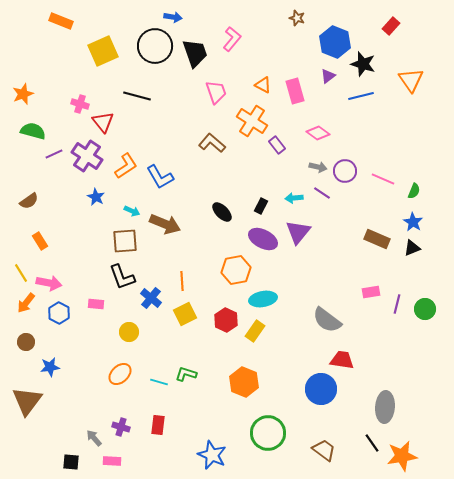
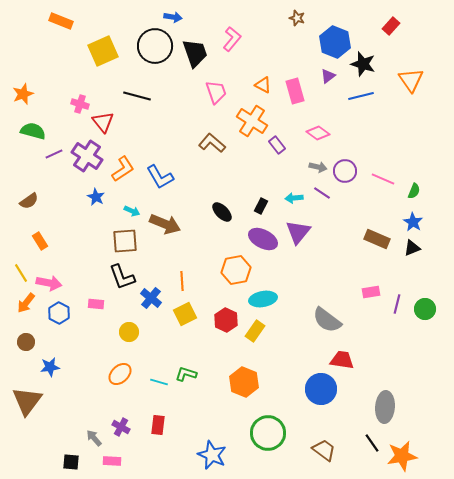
orange L-shape at (126, 166): moved 3 px left, 3 px down
purple cross at (121, 427): rotated 12 degrees clockwise
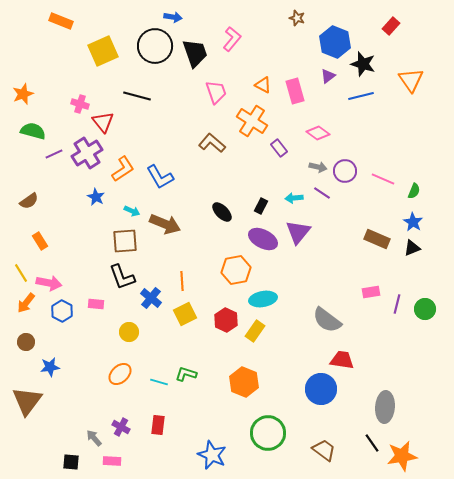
purple rectangle at (277, 145): moved 2 px right, 3 px down
purple cross at (87, 156): moved 3 px up; rotated 24 degrees clockwise
blue hexagon at (59, 313): moved 3 px right, 2 px up
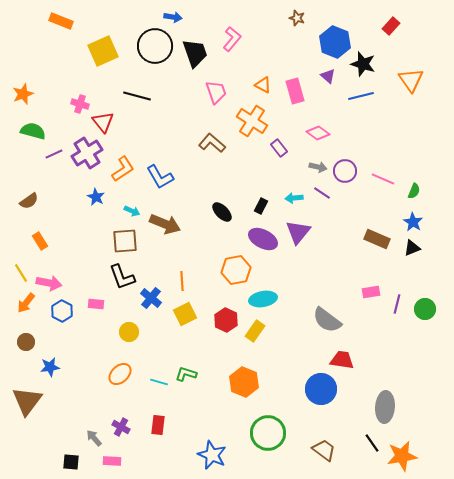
purple triangle at (328, 76): rotated 42 degrees counterclockwise
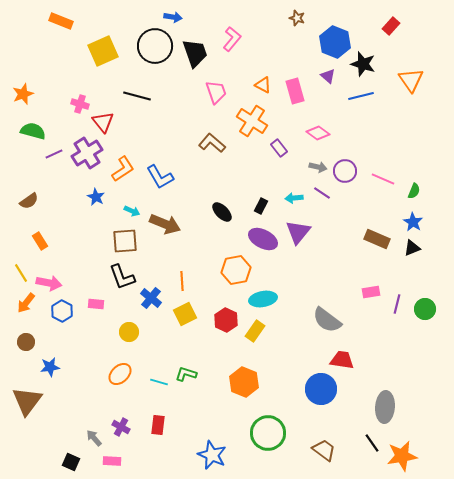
black square at (71, 462): rotated 18 degrees clockwise
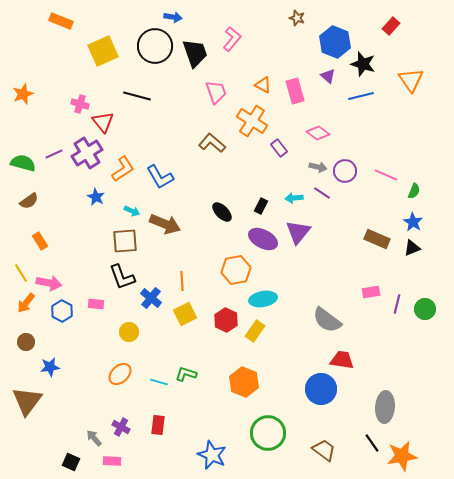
green semicircle at (33, 131): moved 10 px left, 32 px down
pink line at (383, 179): moved 3 px right, 4 px up
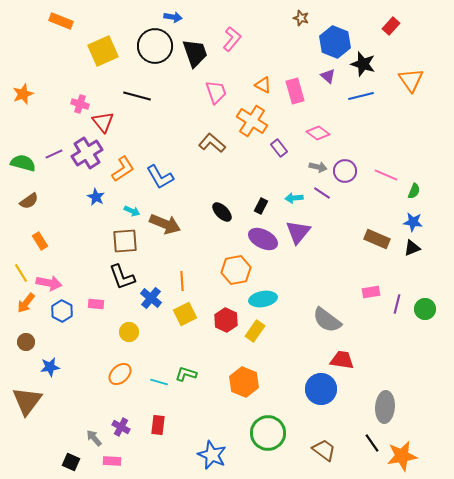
brown star at (297, 18): moved 4 px right
blue star at (413, 222): rotated 24 degrees counterclockwise
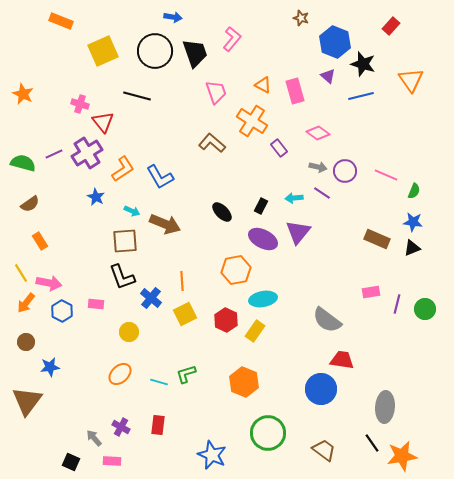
black circle at (155, 46): moved 5 px down
orange star at (23, 94): rotated 25 degrees counterclockwise
brown semicircle at (29, 201): moved 1 px right, 3 px down
green L-shape at (186, 374): rotated 35 degrees counterclockwise
